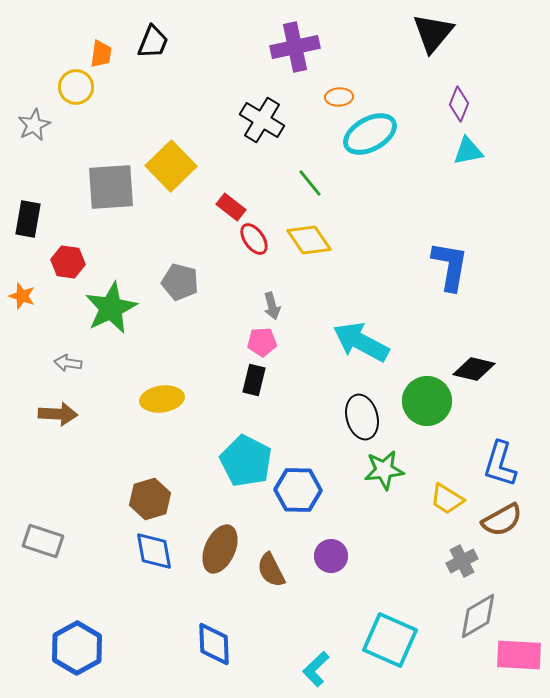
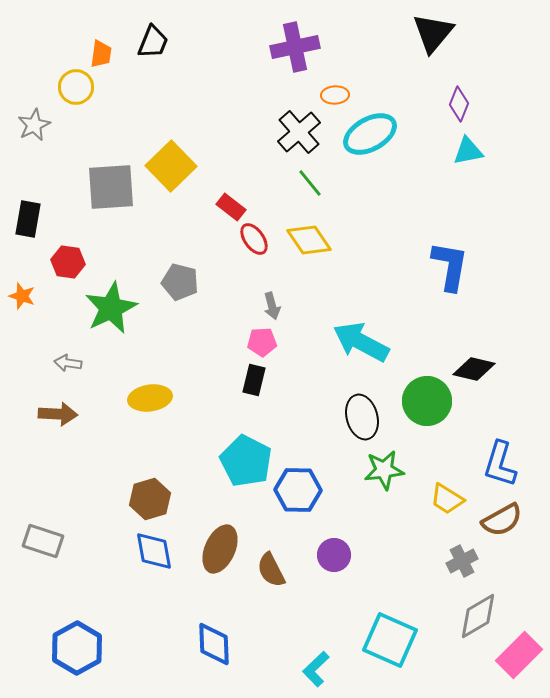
orange ellipse at (339, 97): moved 4 px left, 2 px up
black cross at (262, 120): moved 37 px right, 12 px down; rotated 18 degrees clockwise
yellow ellipse at (162, 399): moved 12 px left, 1 px up
purple circle at (331, 556): moved 3 px right, 1 px up
pink rectangle at (519, 655): rotated 48 degrees counterclockwise
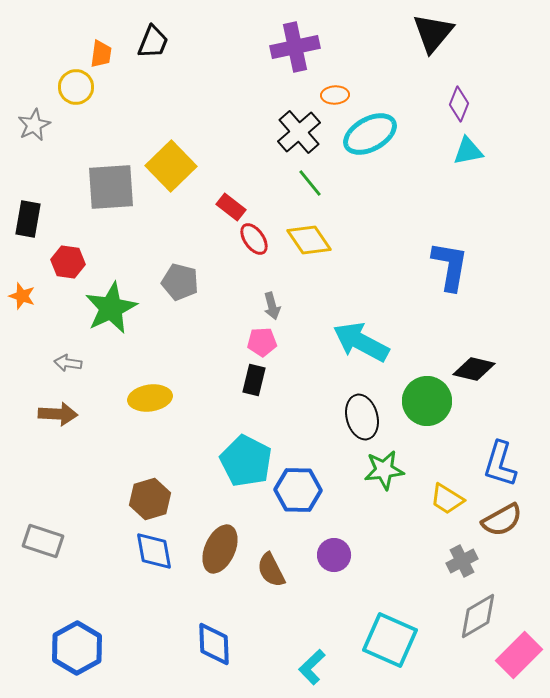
cyan L-shape at (316, 669): moved 4 px left, 2 px up
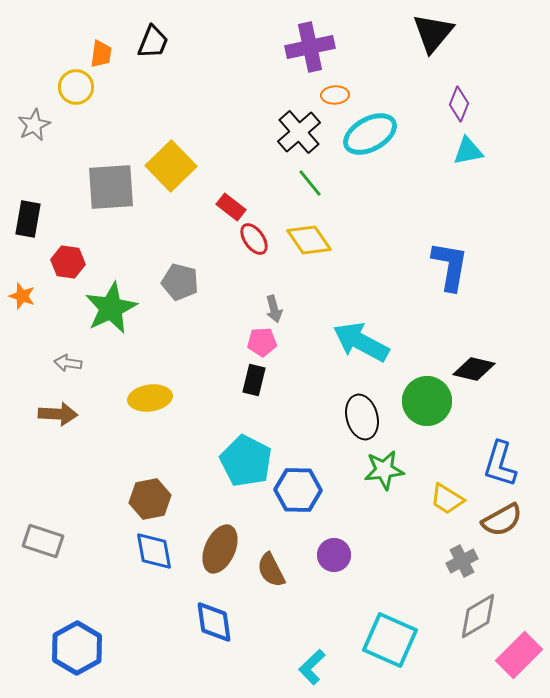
purple cross at (295, 47): moved 15 px right
gray arrow at (272, 306): moved 2 px right, 3 px down
brown hexagon at (150, 499): rotated 6 degrees clockwise
blue diamond at (214, 644): moved 22 px up; rotated 6 degrees counterclockwise
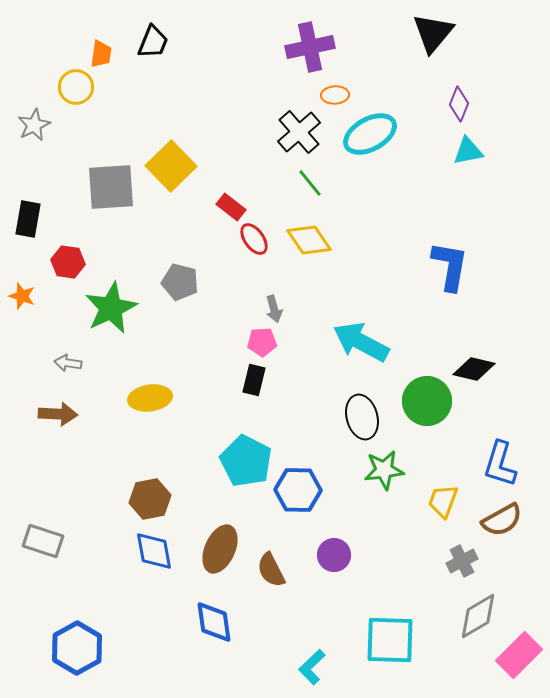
yellow trapezoid at (447, 499): moved 4 px left, 2 px down; rotated 78 degrees clockwise
cyan square at (390, 640): rotated 22 degrees counterclockwise
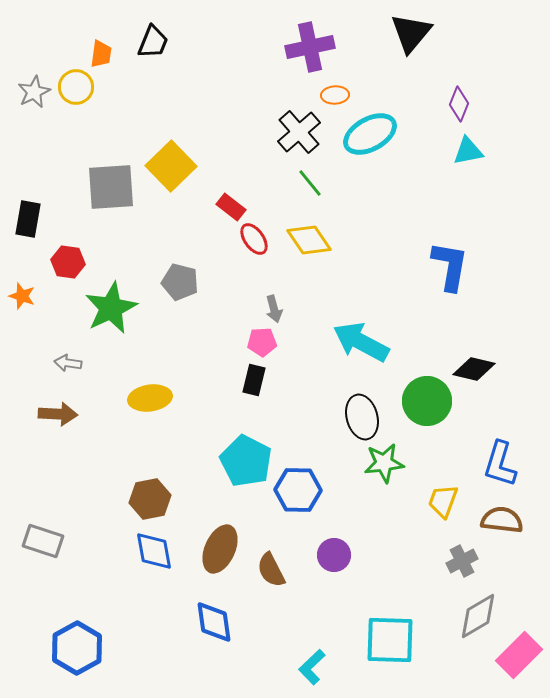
black triangle at (433, 33): moved 22 px left
gray star at (34, 125): moved 33 px up
green star at (384, 470): moved 7 px up
brown semicircle at (502, 520): rotated 144 degrees counterclockwise
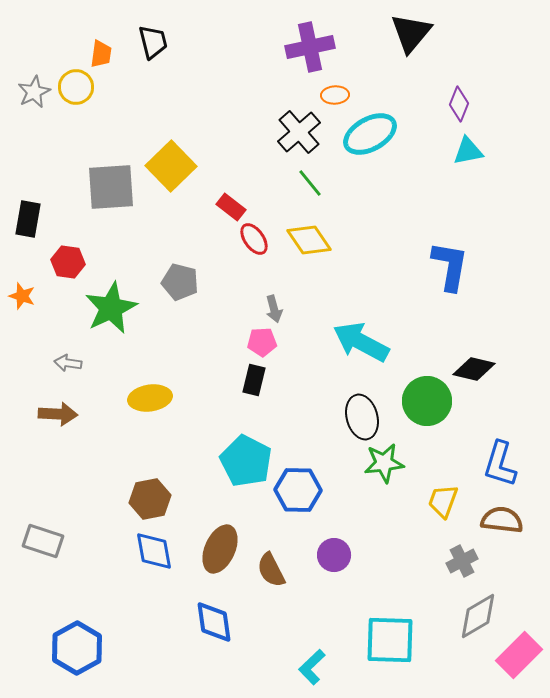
black trapezoid at (153, 42): rotated 36 degrees counterclockwise
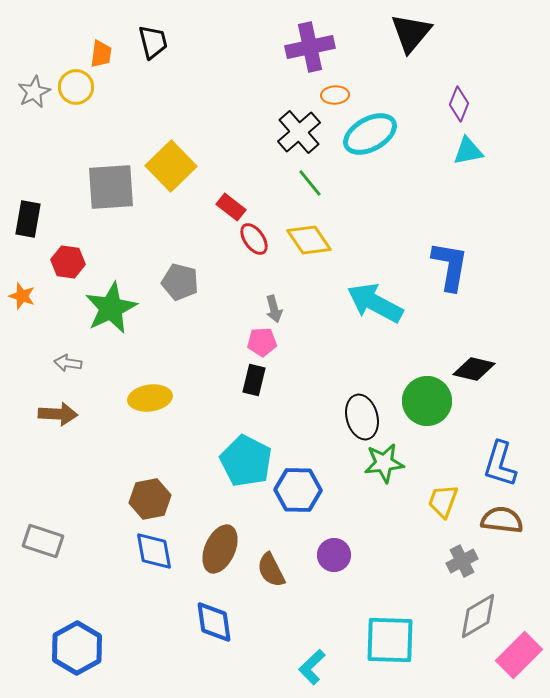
cyan arrow at (361, 342): moved 14 px right, 39 px up
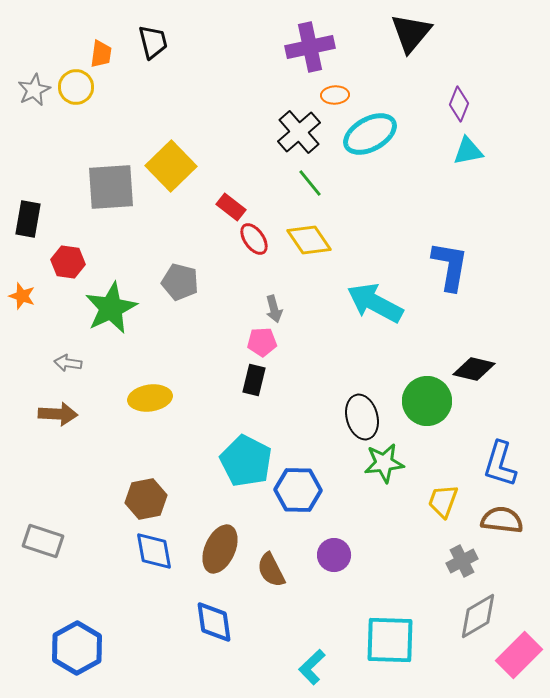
gray star at (34, 92): moved 2 px up
brown hexagon at (150, 499): moved 4 px left
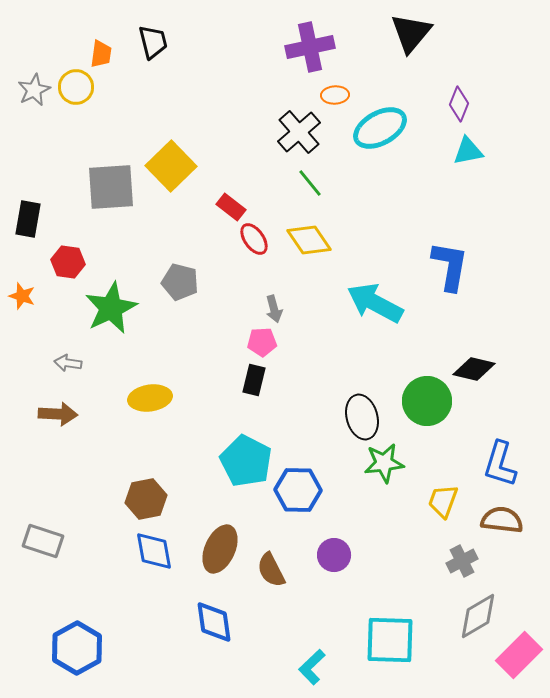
cyan ellipse at (370, 134): moved 10 px right, 6 px up
